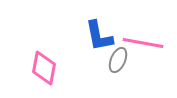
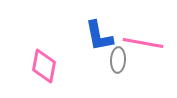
gray ellipse: rotated 20 degrees counterclockwise
pink diamond: moved 2 px up
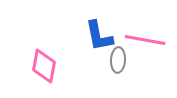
pink line: moved 2 px right, 3 px up
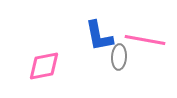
gray ellipse: moved 1 px right, 3 px up
pink diamond: rotated 68 degrees clockwise
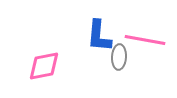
blue L-shape: rotated 16 degrees clockwise
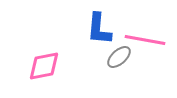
blue L-shape: moved 7 px up
gray ellipse: rotated 45 degrees clockwise
